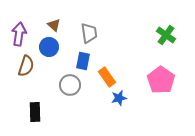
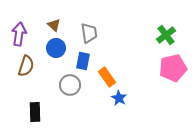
green cross: rotated 18 degrees clockwise
blue circle: moved 7 px right, 1 px down
pink pentagon: moved 12 px right, 12 px up; rotated 24 degrees clockwise
blue star: rotated 28 degrees counterclockwise
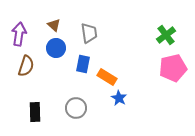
blue rectangle: moved 3 px down
orange rectangle: rotated 24 degrees counterclockwise
gray circle: moved 6 px right, 23 px down
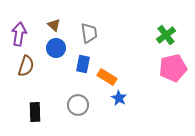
gray circle: moved 2 px right, 3 px up
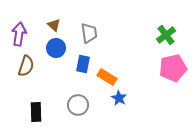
black rectangle: moved 1 px right
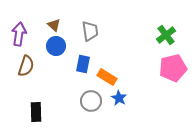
gray trapezoid: moved 1 px right, 2 px up
blue circle: moved 2 px up
gray circle: moved 13 px right, 4 px up
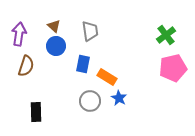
brown triangle: moved 1 px down
gray circle: moved 1 px left
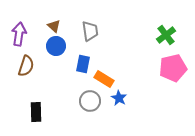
orange rectangle: moved 3 px left, 2 px down
